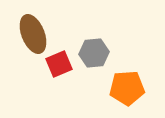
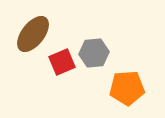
brown ellipse: rotated 60 degrees clockwise
red square: moved 3 px right, 2 px up
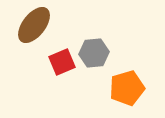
brown ellipse: moved 1 px right, 9 px up
orange pentagon: rotated 12 degrees counterclockwise
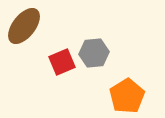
brown ellipse: moved 10 px left, 1 px down
orange pentagon: moved 8 px down; rotated 16 degrees counterclockwise
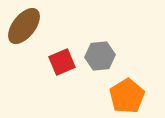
gray hexagon: moved 6 px right, 3 px down
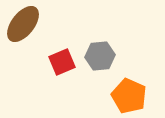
brown ellipse: moved 1 px left, 2 px up
orange pentagon: moved 2 px right; rotated 16 degrees counterclockwise
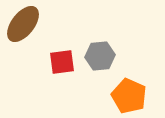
red square: rotated 16 degrees clockwise
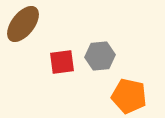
orange pentagon: rotated 12 degrees counterclockwise
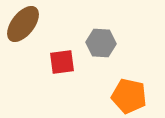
gray hexagon: moved 1 px right, 13 px up; rotated 8 degrees clockwise
